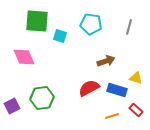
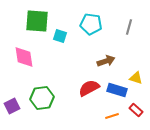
pink diamond: rotated 15 degrees clockwise
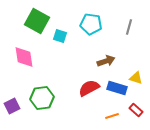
green square: rotated 25 degrees clockwise
blue rectangle: moved 2 px up
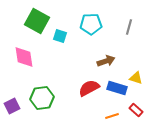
cyan pentagon: rotated 10 degrees counterclockwise
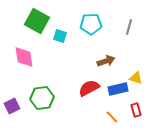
blue rectangle: moved 1 px right, 1 px down; rotated 30 degrees counterclockwise
red rectangle: rotated 32 degrees clockwise
orange line: moved 1 px down; rotated 64 degrees clockwise
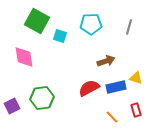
blue rectangle: moved 2 px left, 2 px up
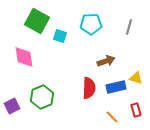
red semicircle: rotated 120 degrees clockwise
green hexagon: moved 1 px up; rotated 15 degrees counterclockwise
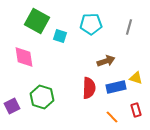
green hexagon: rotated 20 degrees counterclockwise
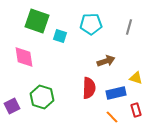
green square: rotated 10 degrees counterclockwise
blue rectangle: moved 6 px down
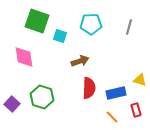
brown arrow: moved 26 px left
yellow triangle: moved 4 px right, 2 px down
purple square: moved 2 px up; rotated 21 degrees counterclockwise
